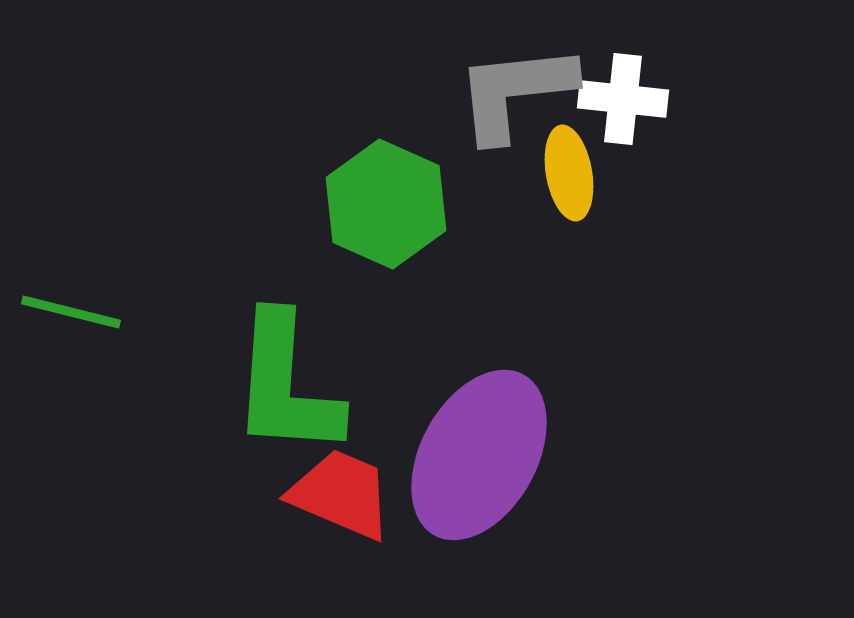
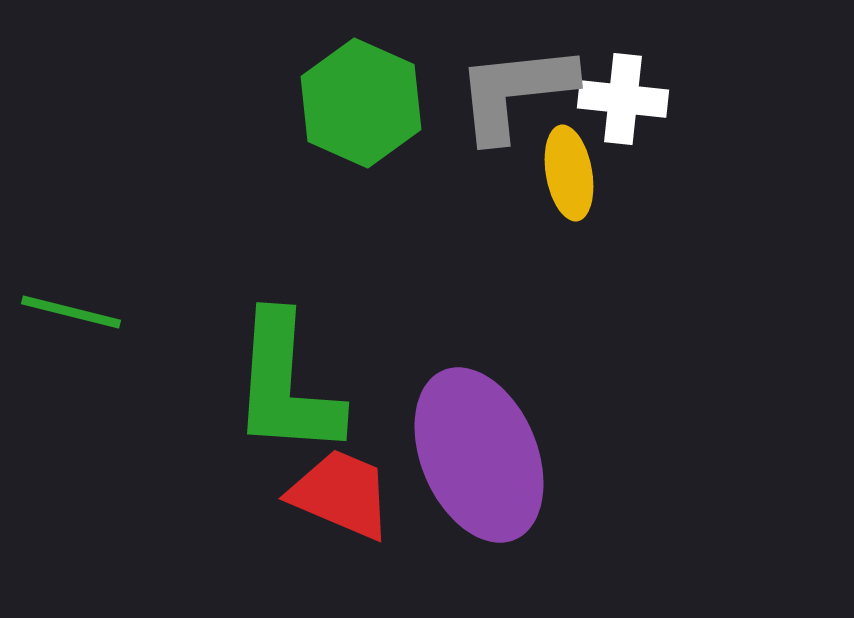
green hexagon: moved 25 px left, 101 px up
purple ellipse: rotated 52 degrees counterclockwise
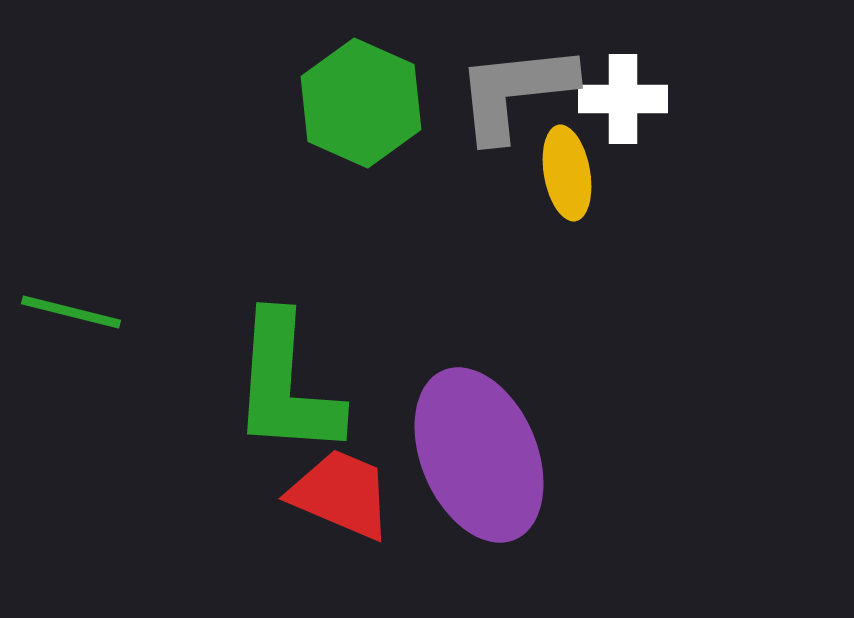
white cross: rotated 6 degrees counterclockwise
yellow ellipse: moved 2 px left
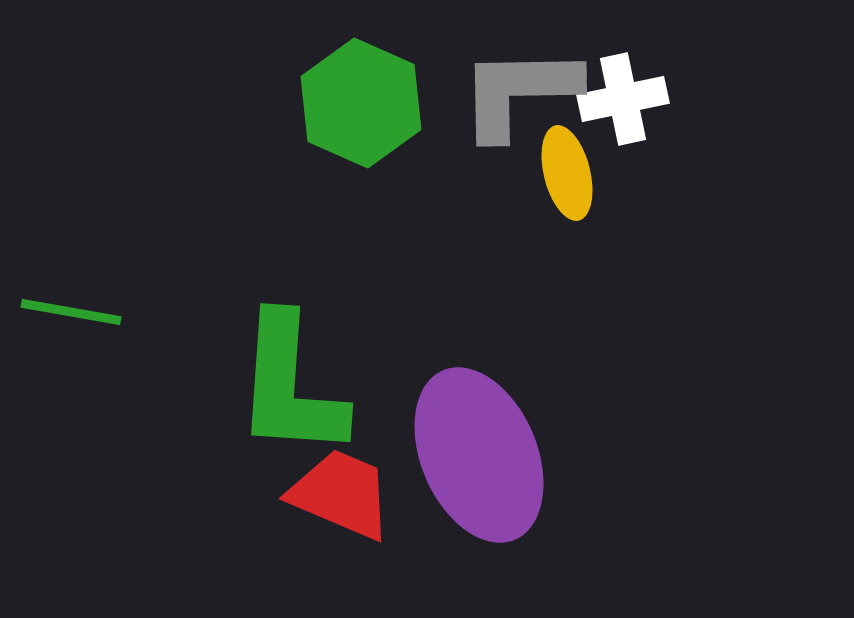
gray L-shape: moved 4 px right; rotated 5 degrees clockwise
white cross: rotated 12 degrees counterclockwise
yellow ellipse: rotated 4 degrees counterclockwise
green line: rotated 4 degrees counterclockwise
green L-shape: moved 4 px right, 1 px down
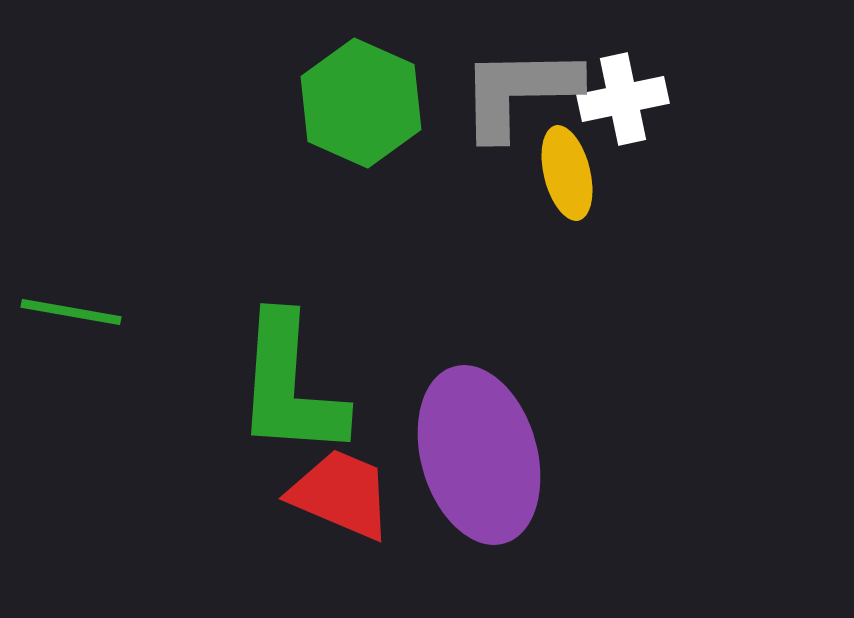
purple ellipse: rotated 7 degrees clockwise
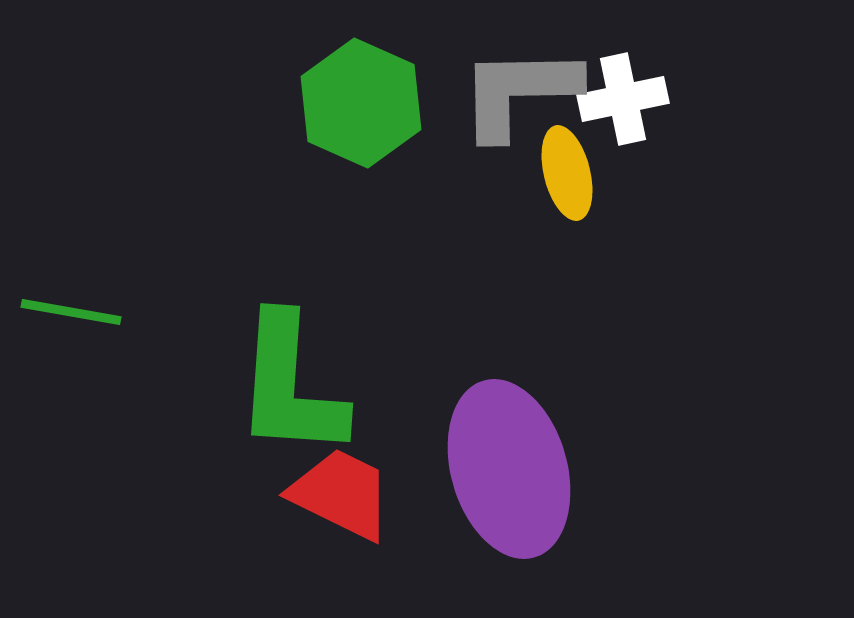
purple ellipse: moved 30 px right, 14 px down
red trapezoid: rotated 3 degrees clockwise
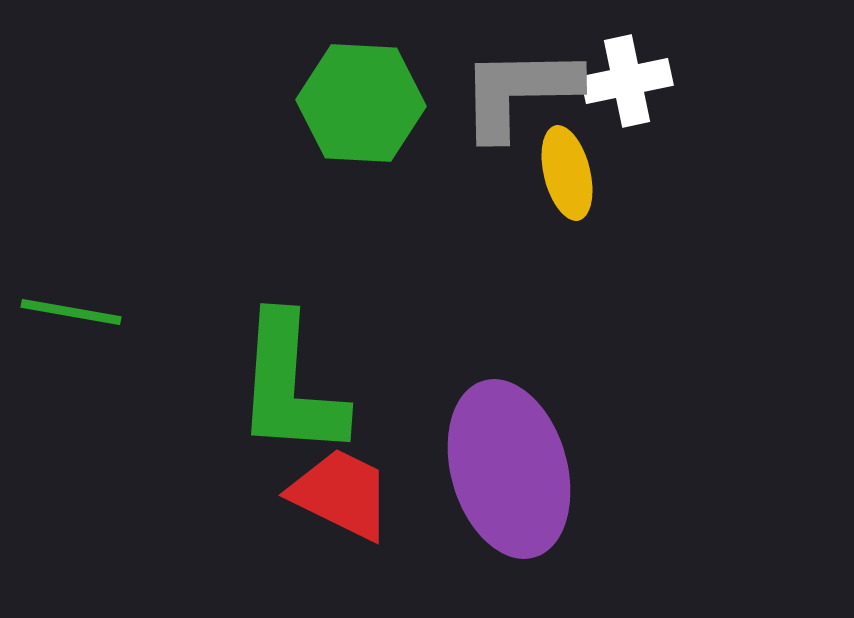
white cross: moved 4 px right, 18 px up
green hexagon: rotated 21 degrees counterclockwise
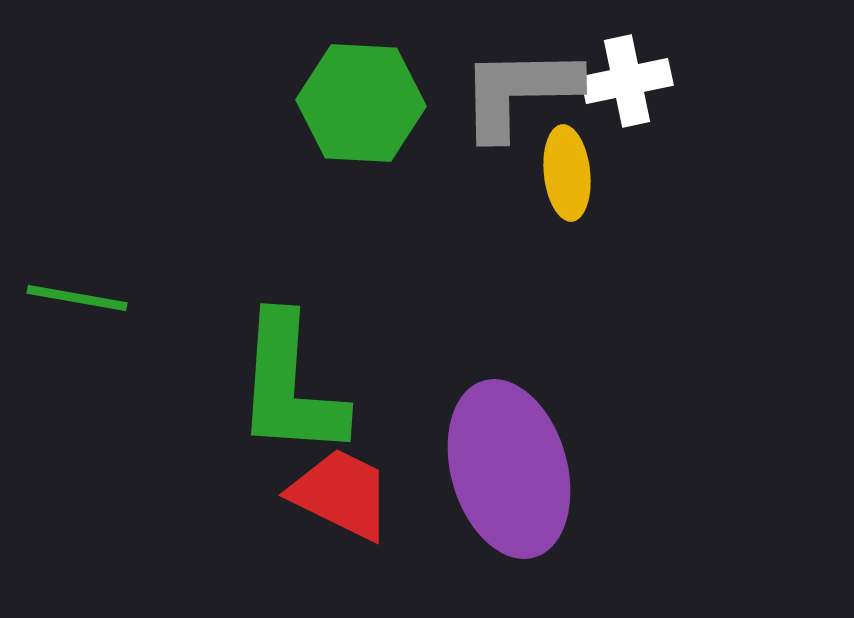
yellow ellipse: rotated 8 degrees clockwise
green line: moved 6 px right, 14 px up
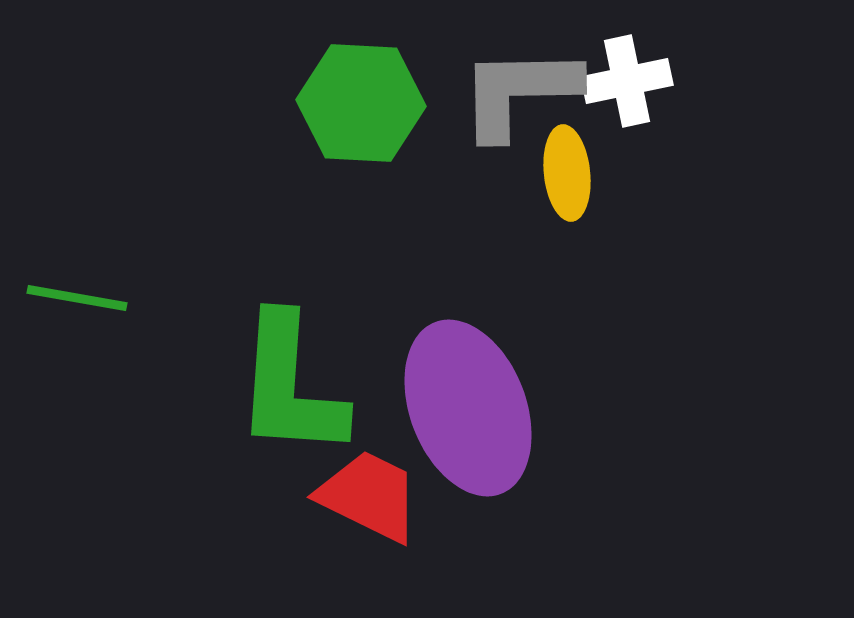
purple ellipse: moved 41 px left, 61 px up; rotated 5 degrees counterclockwise
red trapezoid: moved 28 px right, 2 px down
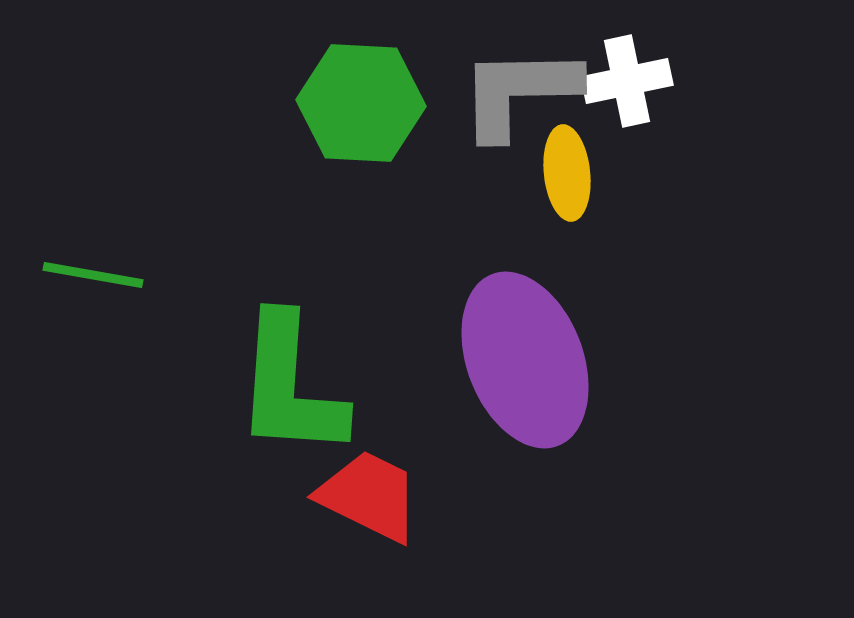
green line: moved 16 px right, 23 px up
purple ellipse: moved 57 px right, 48 px up
